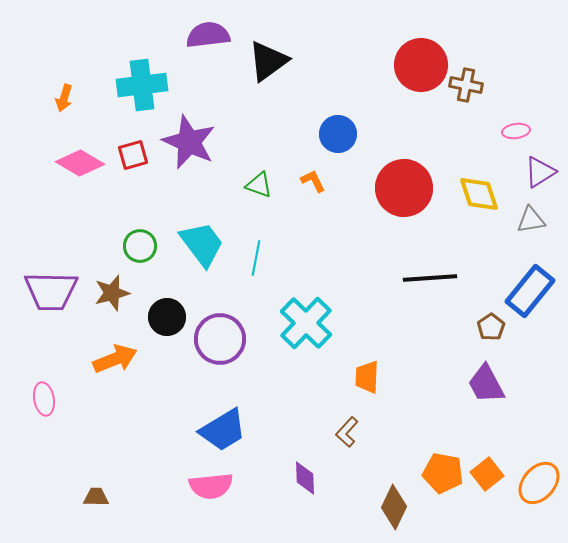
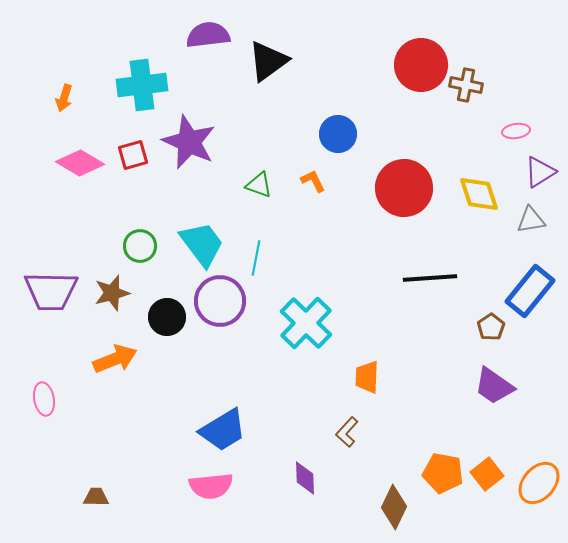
purple circle at (220, 339): moved 38 px up
purple trapezoid at (486, 384): moved 8 px right, 2 px down; rotated 27 degrees counterclockwise
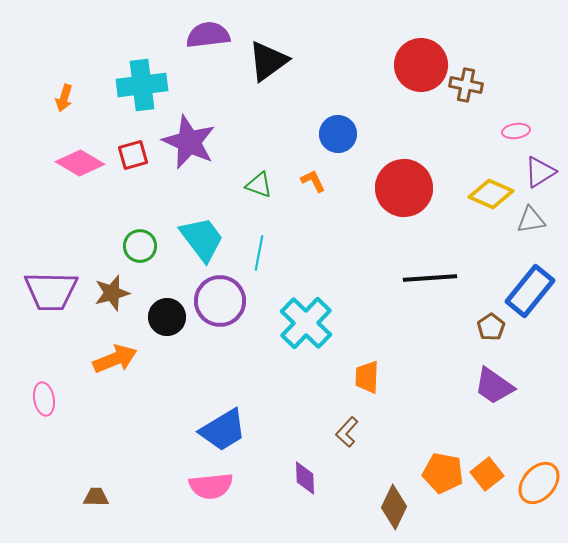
yellow diamond at (479, 194): moved 12 px right; rotated 48 degrees counterclockwise
cyan trapezoid at (202, 244): moved 5 px up
cyan line at (256, 258): moved 3 px right, 5 px up
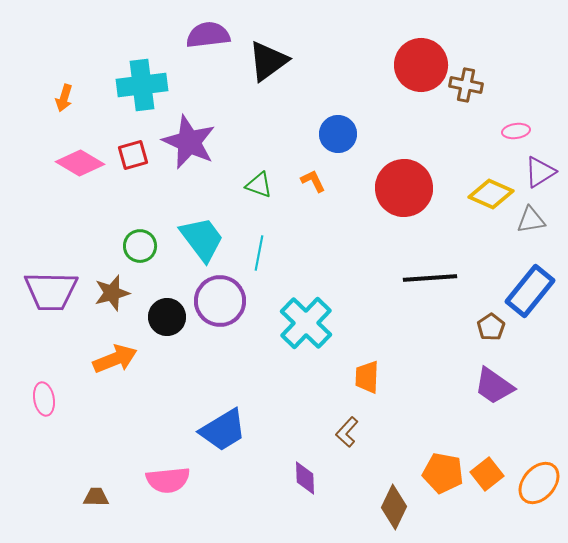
pink semicircle at (211, 486): moved 43 px left, 6 px up
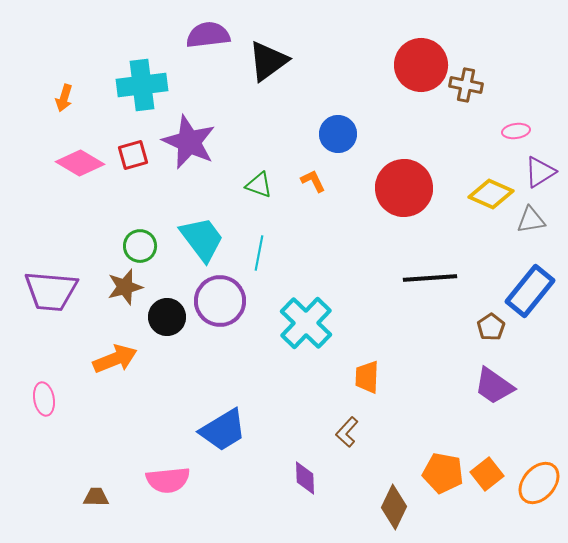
purple trapezoid at (51, 291): rotated 4 degrees clockwise
brown star at (112, 293): moved 13 px right, 6 px up
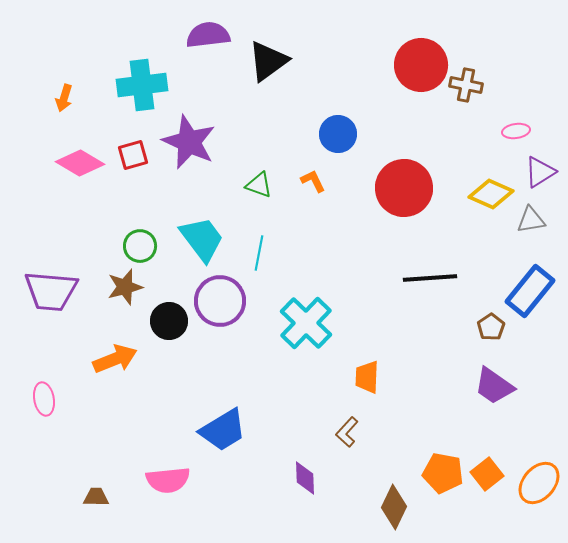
black circle at (167, 317): moved 2 px right, 4 px down
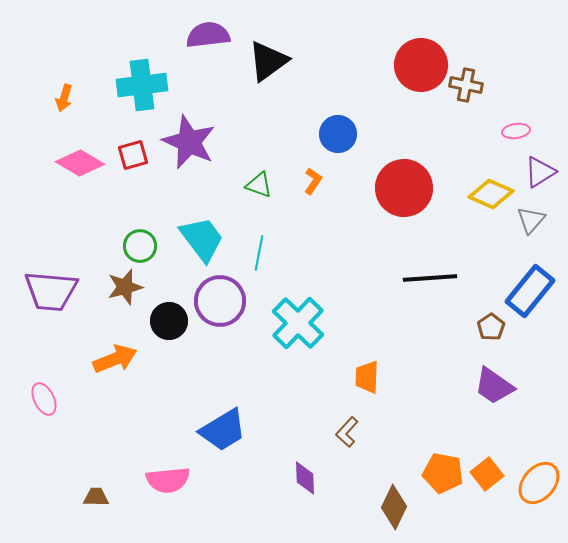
orange L-shape at (313, 181): rotated 60 degrees clockwise
gray triangle at (531, 220): rotated 40 degrees counterclockwise
cyan cross at (306, 323): moved 8 px left
pink ellipse at (44, 399): rotated 16 degrees counterclockwise
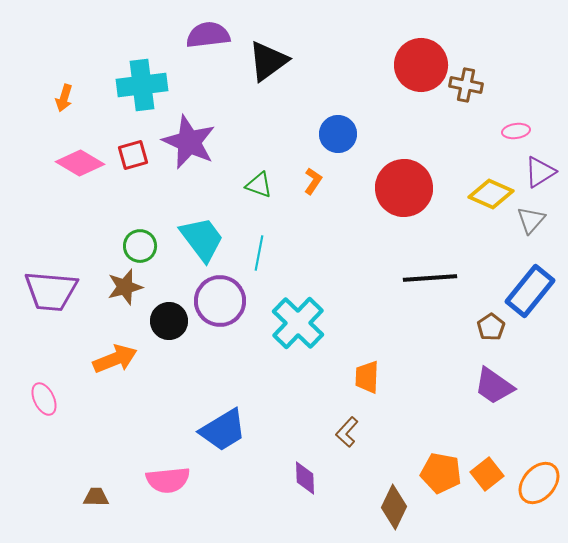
orange pentagon at (443, 473): moved 2 px left
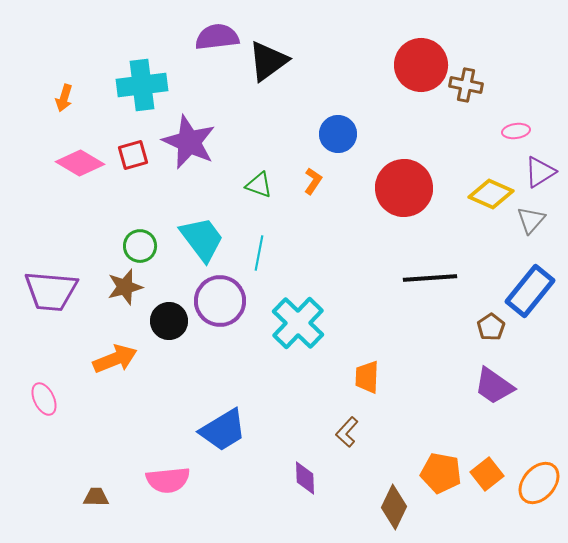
purple semicircle at (208, 35): moved 9 px right, 2 px down
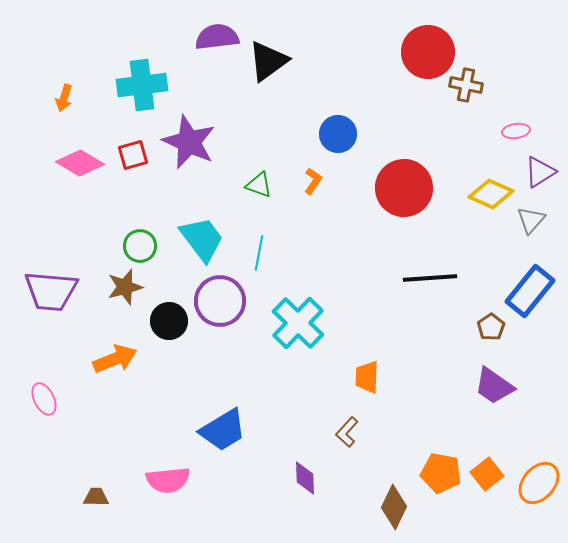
red circle at (421, 65): moved 7 px right, 13 px up
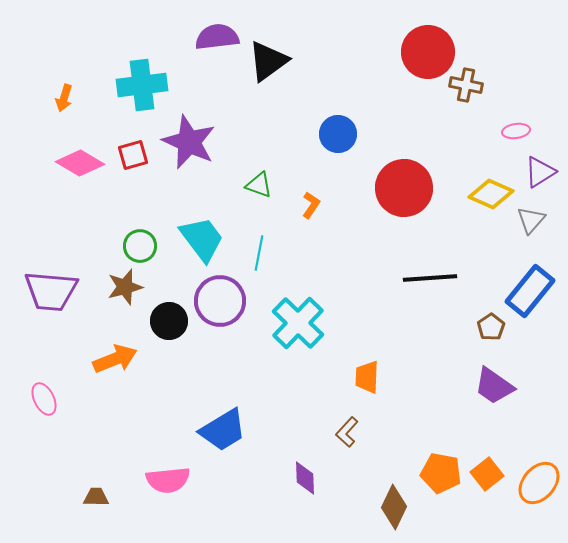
orange L-shape at (313, 181): moved 2 px left, 24 px down
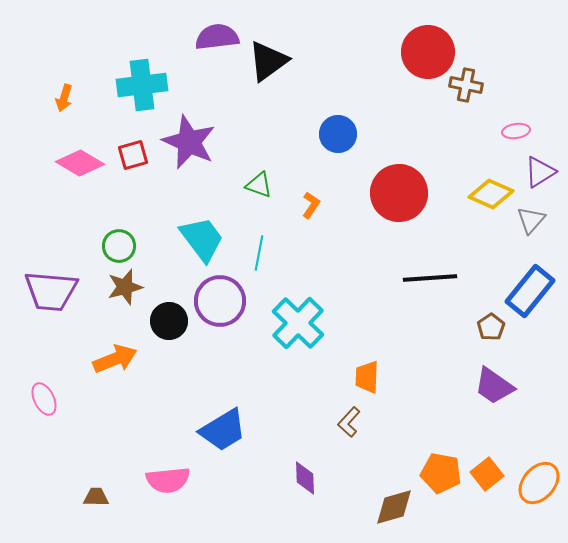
red circle at (404, 188): moved 5 px left, 5 px down
green circle at (140, 246): moved 21 px left
brown L-shape at (347, 432): moved 2 px right, 10 px up
brown diamond at (394, 507): rotated 48 degrees clockwise
